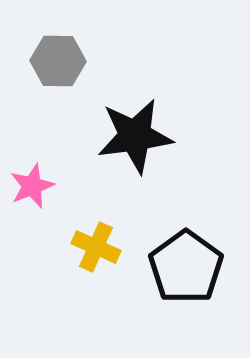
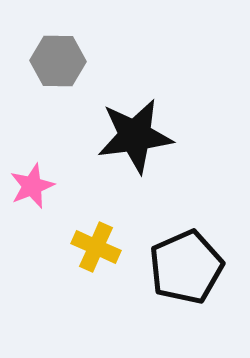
black pentagon: rotated 12 degrees clockwise
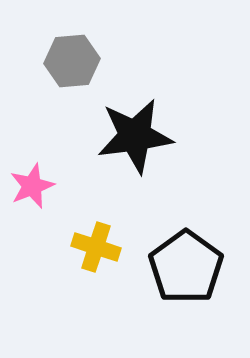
gray hexagon: moved 14 px right; rotated 6 degrees counterclockwise
yellow cross: rotated 6 degrees counterclockwise
black pentagon: rotated 12 degrees counterclockwise
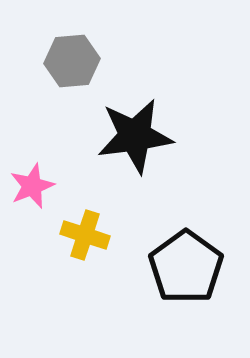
yellow cross: moved 11 px left, 12 px up
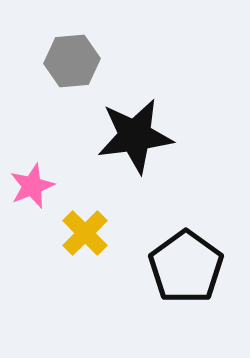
yellow cross: moved 2 px up; rotated 27 degrees clockwise
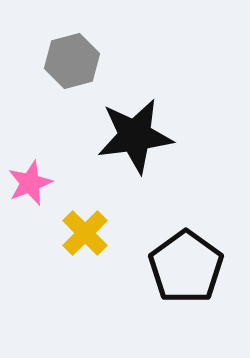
gray hexagon: rotated 10 degrees counterclockwise
pink star: moved 2 px left, 3 px up
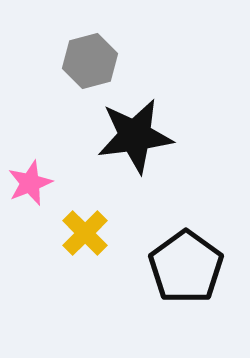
gray hexagon: moved 18 px right
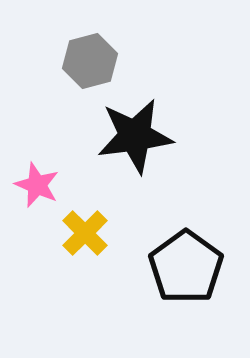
pink star: moved 7 px right, 2 px down; rotated 27 degrees counterclockwise
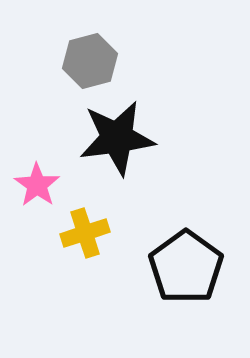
black star: moved 18 px left, 2 px down
pink star: rotated 12 degrees clockwise
yellow cross: rotated 27 degrees clockwise
